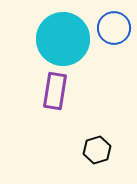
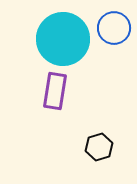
black hexagon: moved 2 px right, 3 px up
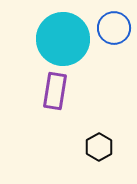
black hexagon: rotated 12 degrees counterclockwise
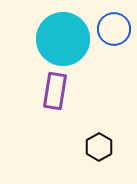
blue circle: moved 1 px down
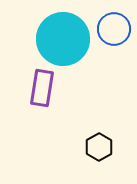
purple rectangle: moved 13 px left, 3 px up
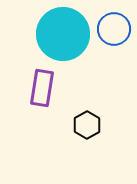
cyan circle: moved 5 px up
black hexagon: moved 12 px left, 22 px up
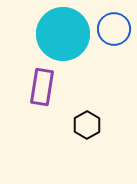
purple rectangle: moved 1 px up
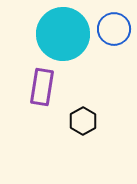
black hexagon: moved 4 px left, 4 px up
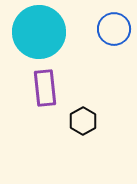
cyan circle: moved 24 px left, 2 px up
purple rectangle: moved 3 px right, 1 px down; rotated 15 degrees counterclockwise
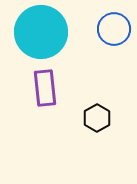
cyan circle: moved 2 px right
black hexagon: moved 14 px right, 3 px up
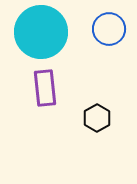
blue circle: moved 5 px left
